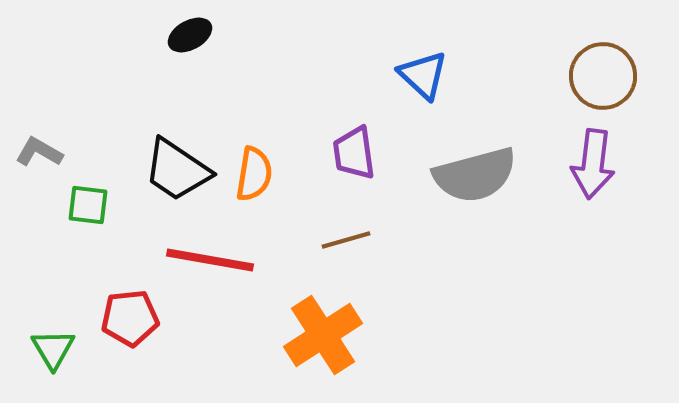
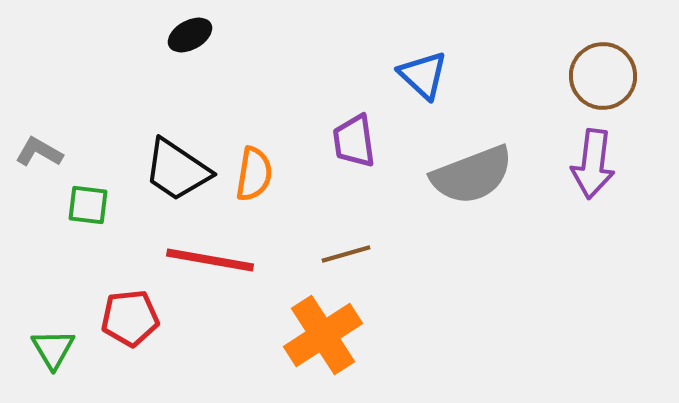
purple trapezoid: moved 12 px up
gray semicircle: moved 3 px left; rotated 6 degrees counterclockwise
brown line: moved 14 px down
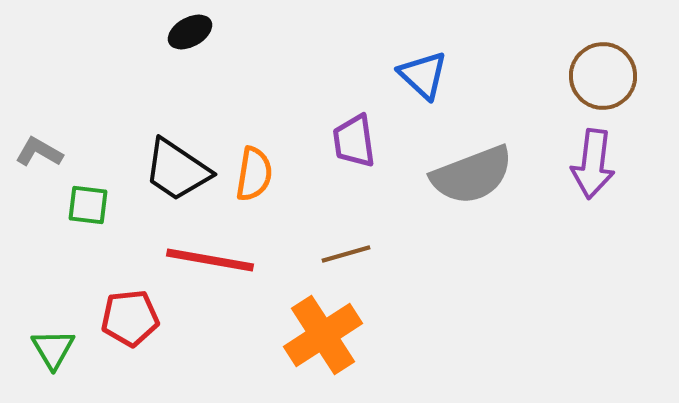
black ellipse: moved 3 px up
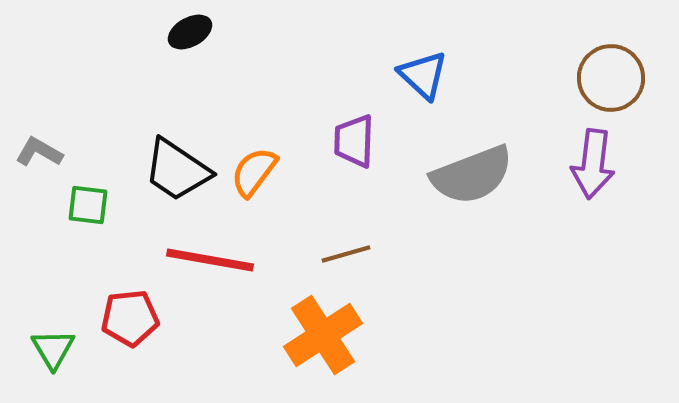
brown circle: moved 8 px right, 2 px down
purple trapezoid: rotated 10 degrees clockwise
orange semicircle: moved 2 px up; rotated 152 degrees counterclockwise
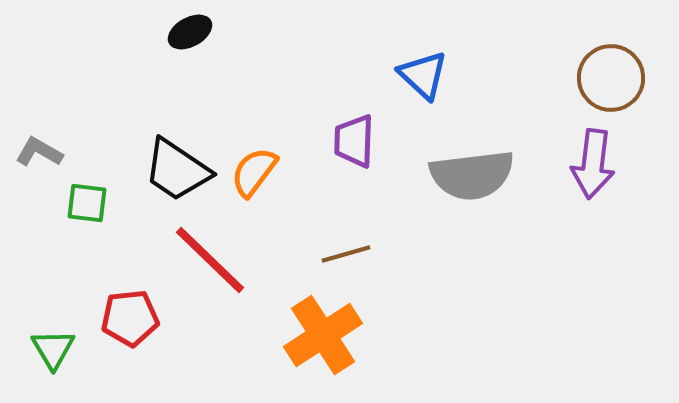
gray semicircle: rotated 14 degrees clockwise
green square: moved 1 px left, 2 px up
red line: rotated 34 degrees clockwise
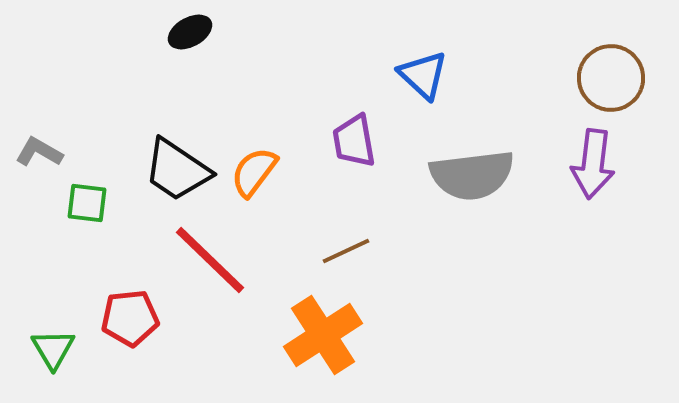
purple trapezoid: rotated 12 degrees counterclockwise
brown line: moved 3 px up; rotated 9 degrees counterclockwise
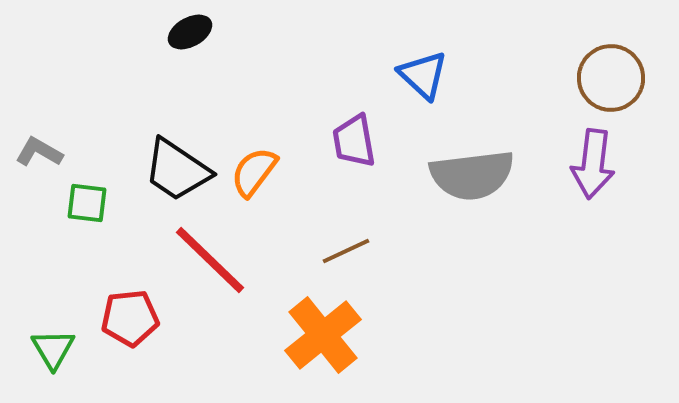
orange cross: rotated 6 degrees counterclockwise
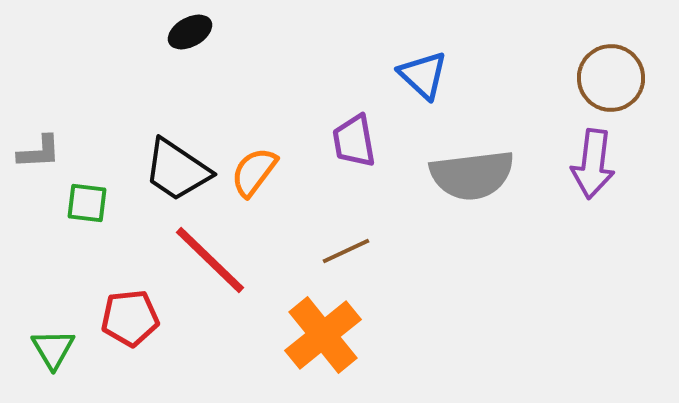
gray L-shape: rotated 147 degrees clockwise
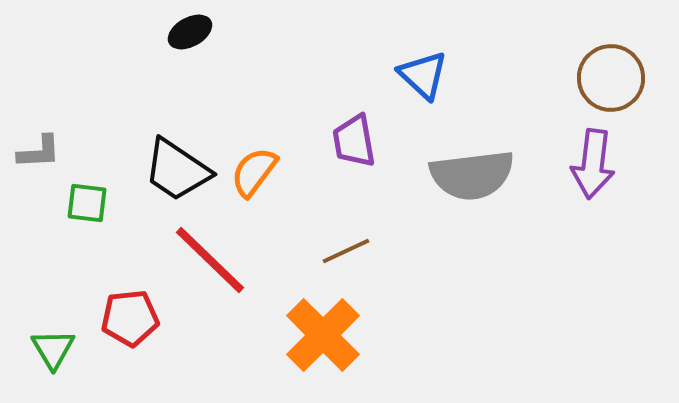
orange cross: rotated 6 degrees counterclockwise
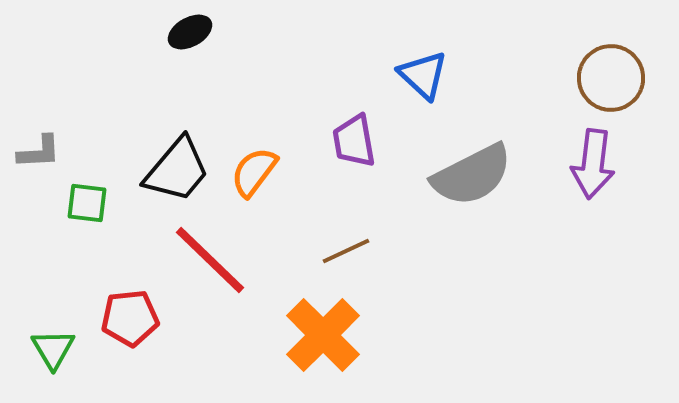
black trapezoid: rotated 84 degrees counterclockwise
gray semicircle: rotated 20 degrees counterclockwise
